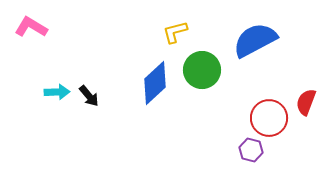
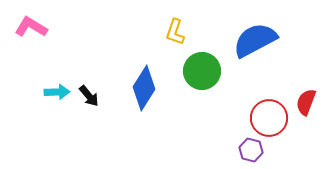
yellow L-shape: rotated 56 degrees counterclockwise
green circle: moved 1 px down
blue diamond: moved 11 px left, 5 px down; rotated 15 degrees counterclockwise
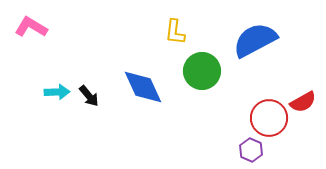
yellow L-shape: rotated 12 degrees counterclockwise
blue diamond: moved 1 px left, 1 px up; rotated 57 degrees counterclockwise
red semicircle: moved 3 px left; rotated 140 degrees counterclockwise
purple hexagon: rotated 10 degrees clockwise
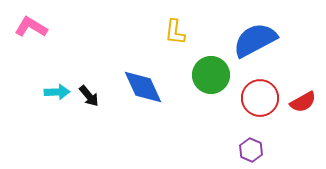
green circle: moved 9 px right, 4 px down
red circle: moved 9 px left, 20 px up
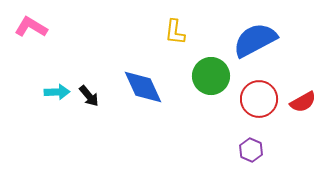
green circle: moved 1 px down
red circle: moved 1 px left, 1 px down
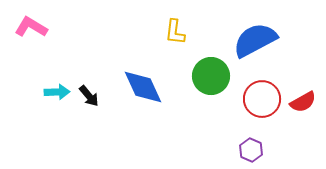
red circle: moved 3 px right
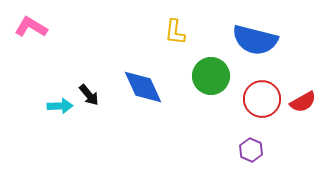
blue semicircle: rotated 138 degrees counterclockwise
cyan arrow: moved 3 px right, 14 px down
black arrow: moved 1 px up
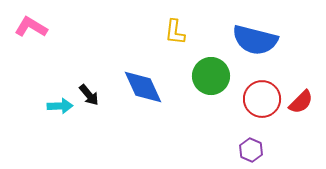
red semicircle: moved 2 px left; rotated 16 degrees counterclockwise
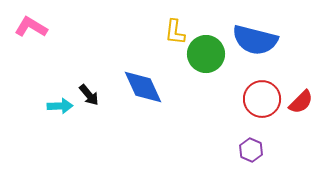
green circle: moved 5 px left, 22 px up
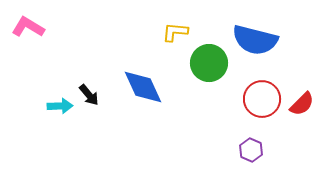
pink L-shape: moved 3 px left
yellow L-shape: rotated 88 degrees clockwise
green circle: moved 3 px right, 9 px down
red semicircle: moved 1 px right, 2 px down
